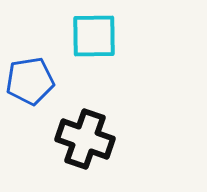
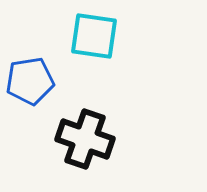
cyan square: rotated 9 degrees clockwise
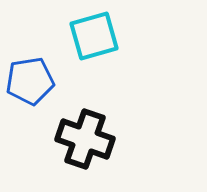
cyan square: rotated 24 degrees counterclockwise
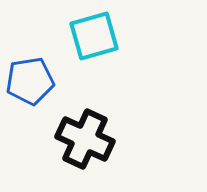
black cross: rotated 6 degrees clockwise
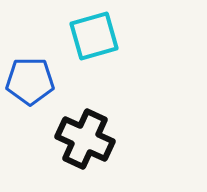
blue pentagon: rotated 9 degrees clockwise
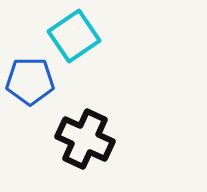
cyan square: moved 20 px left; rotated 18 degrees counterclockwise
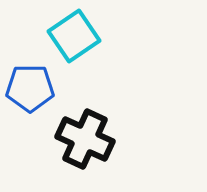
blue pentagon: moved 7 px down
